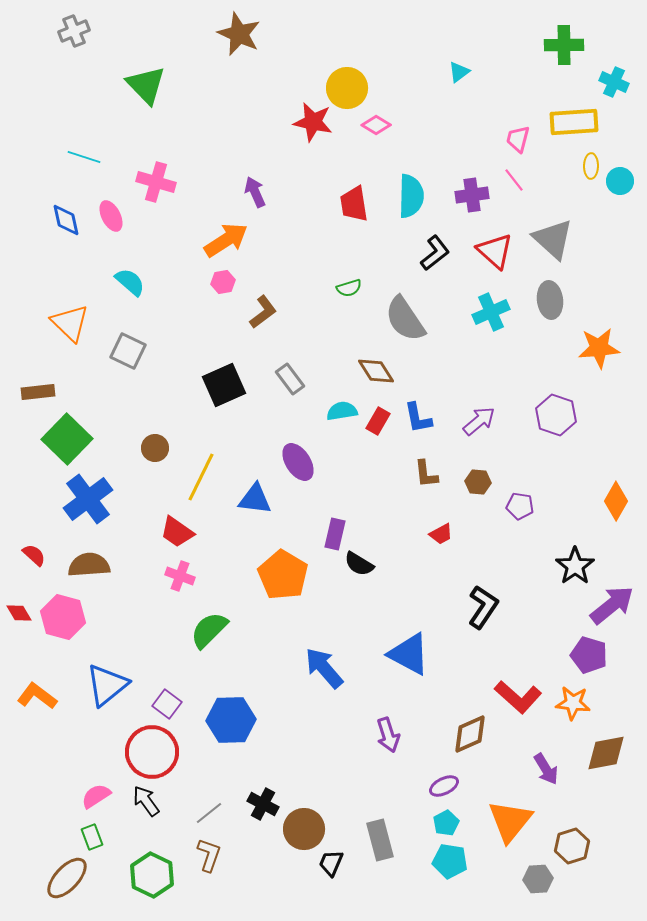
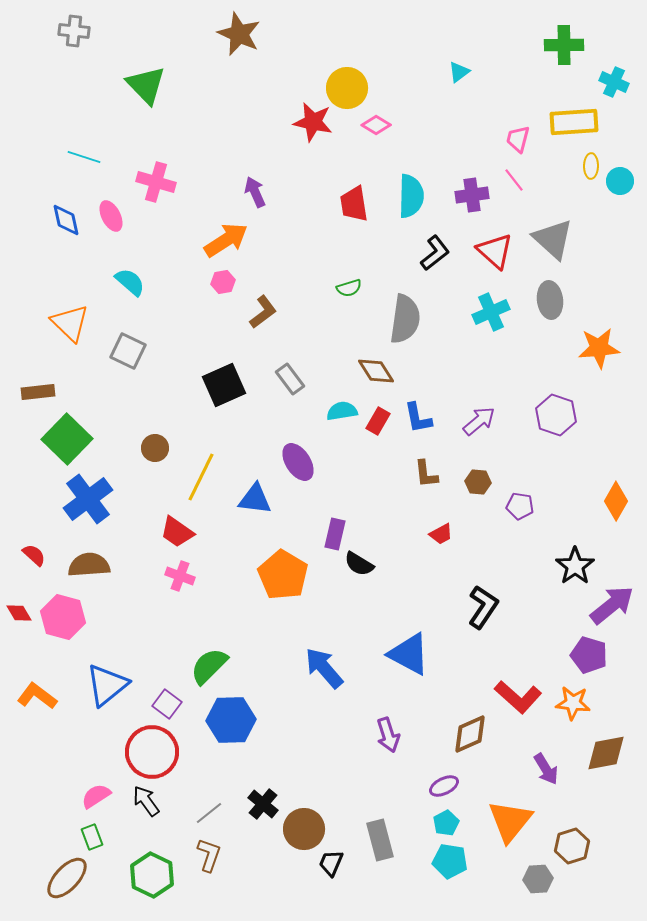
gray cross at (74, 31): rotated 28 degrees clockwise
gray semicircle at (405, 319): rotated 138 degrees counterclockwise
green semicircle at (209, 630): moved 36 px down
black cross at (263, 804): rotated 12 degrees clockwise
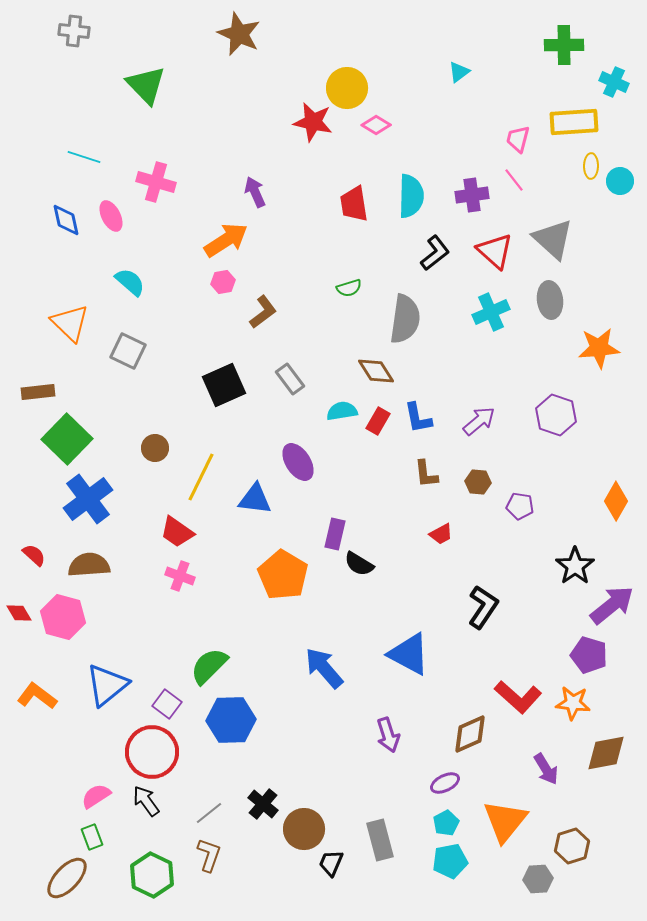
purple ellipse at (444, 786): moved 1 px right, 3 px up
orange triangle at (510, 821): moved 5 px left
cyan pentagon at (450, 861): rotated 20 degrees counterclockwise
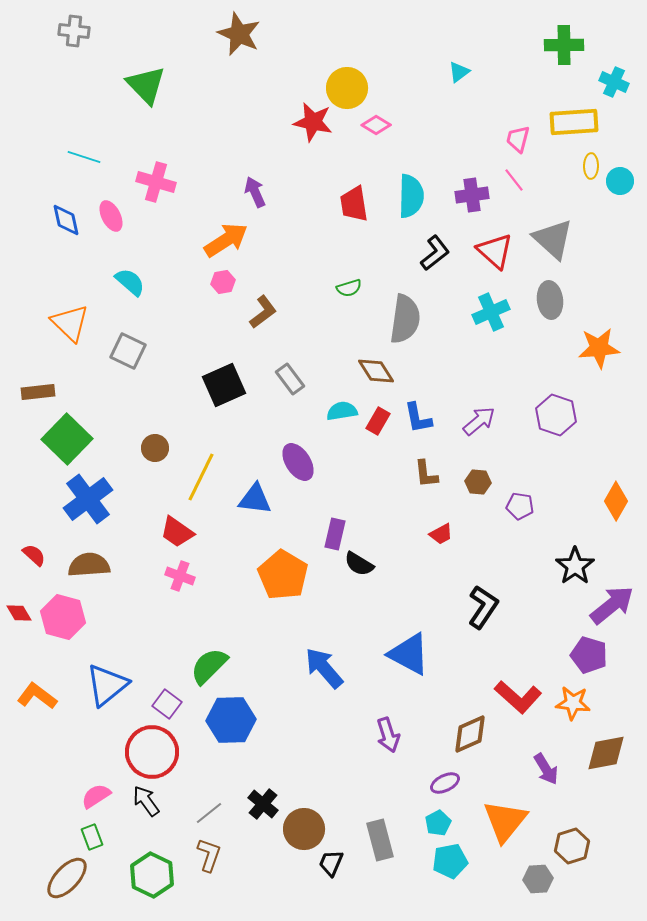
cyan pentagon at (446, 823): moved 8 px left
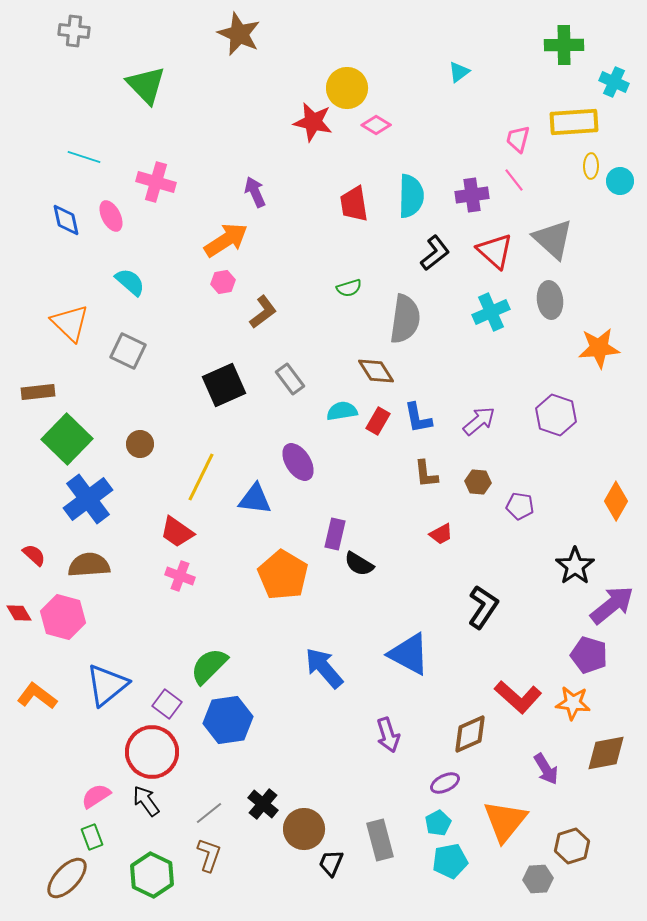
brown circle at (155, 448): moved 15 px left, 4 px up
blue hexagon at (231, 720): moved 3 px left; rotated 6 degrees counterclockwise
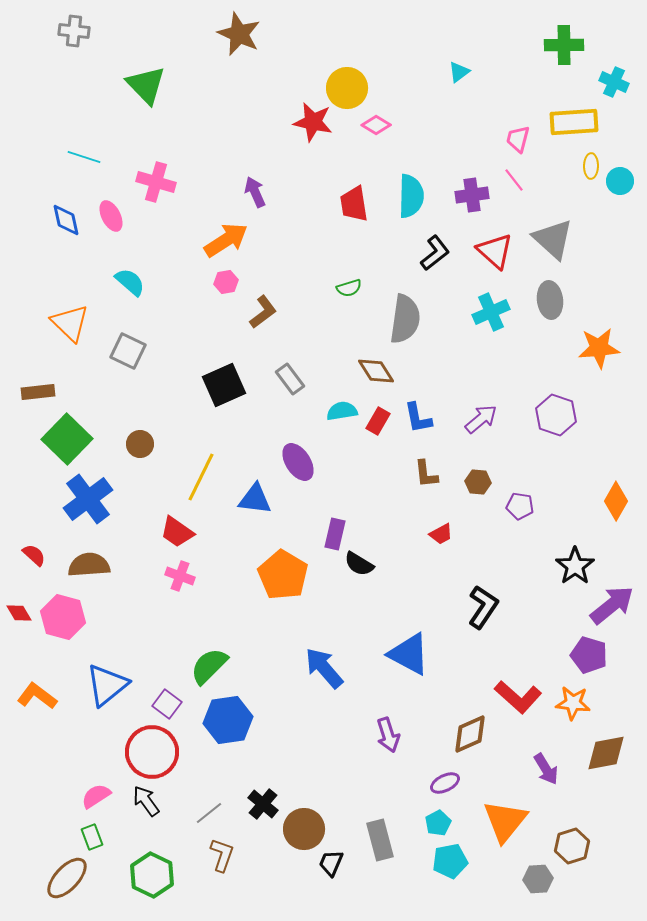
pink hexagon at (223, 282): moved 3 px right
purple arrow at (479, 421): moved 2 px right, 2 px up
brown L-shape at (209, 855): moved 13 px right
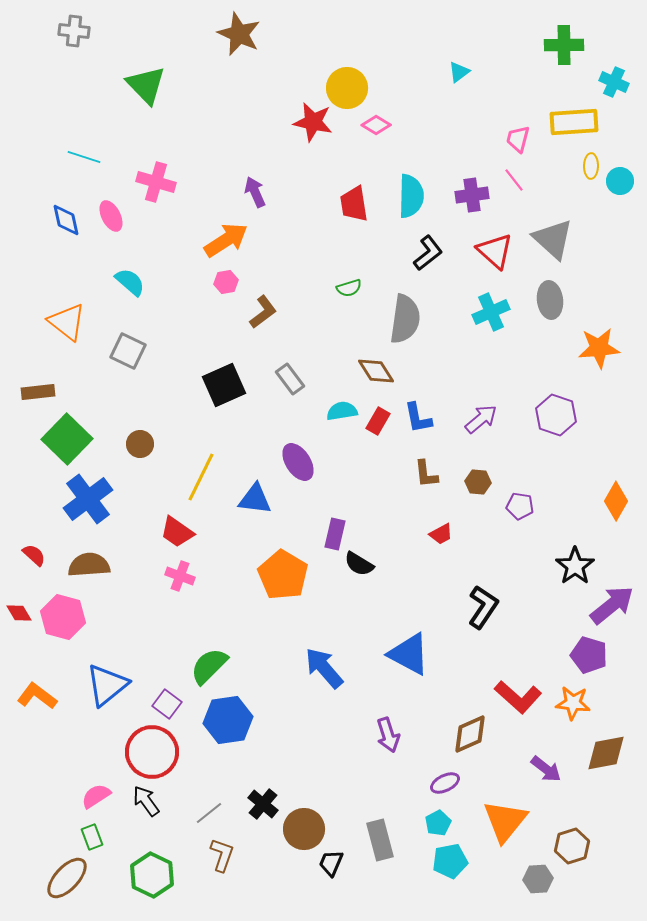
black L-shape at (435, 253): moved 7 px left
orange triangle at (70, 323): moved 3 px left, 1 px up; rotated 6 degrees counterclockwise
purple arrow at (546, 769): rotated 20 degrees counterclockwise
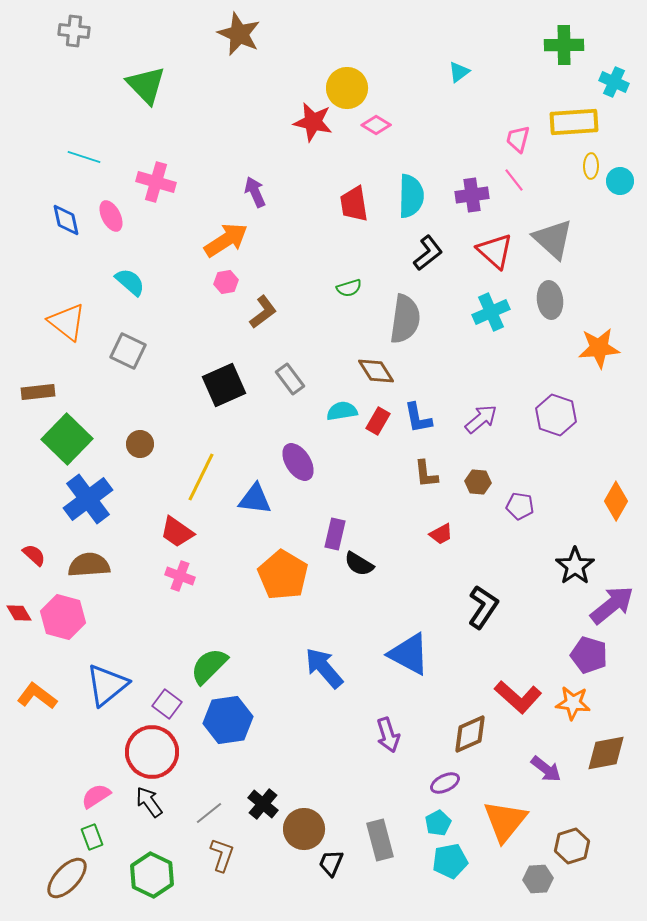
black arrow at (146, 801): moved 3 px right, 1 px down
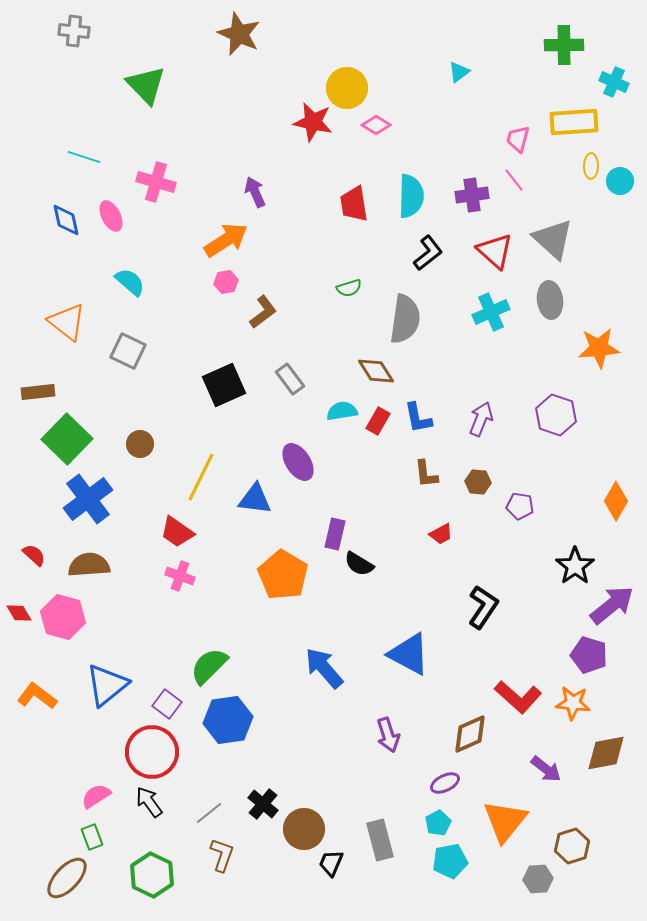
purple arrow at (481, 419): rotated 28 degrees counterclockwise
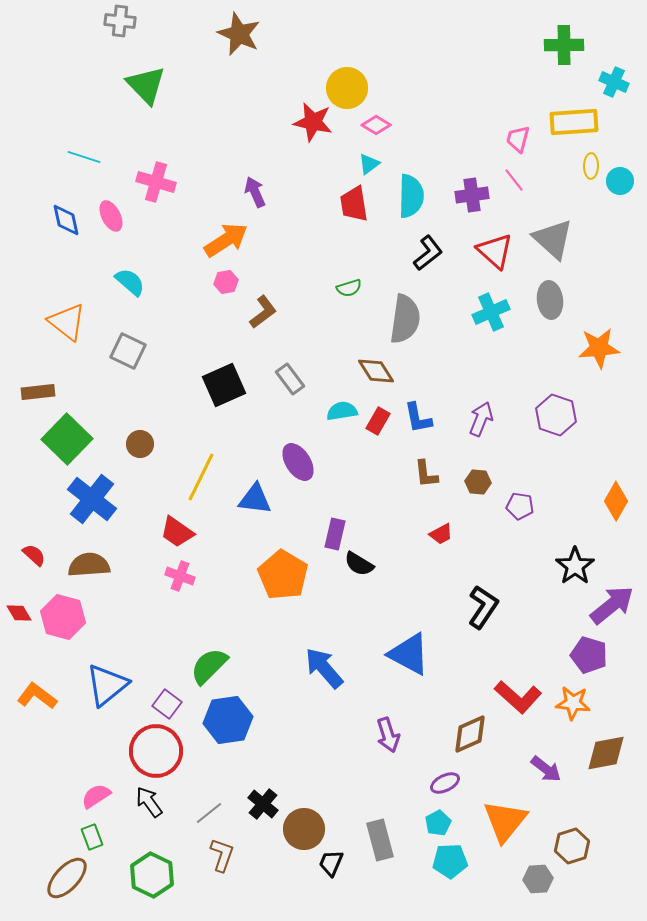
gray cross at (74, 31): moved 46 px right, 10 px up
cyan triangle at (459, 72): moved 90 px left, 92 px down
blue cross at (88, 499): moved 4 px right; rotated 15 degrees counterclockwise
red circle at (152, 752): moved 4 px right, 1 px up
cyan pentagon at (450, 861): rotated 8 degrees clockwise
